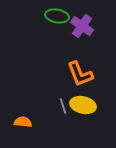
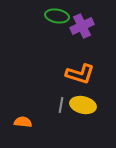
purple cross: rotated 30 degrees clockwise
orange L-shape: rotated 52 degrees counterclockwise
gray line: moved 2 px left, 1 px up; rotated 28 degrees clockwise
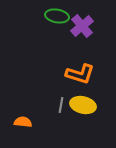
purple cross: rotated 15 degrees counterclockwise
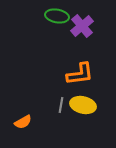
orange L-shape: rotated 24 degrees counterclockwise
orange semicircle: rotated 144 degrees clockwise
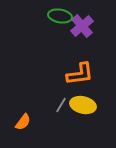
green ellipse: moved 3 px right
gray line: rotated 21 degrees clockwise
orange semicircle: rotated 24 degrees counterclockwise
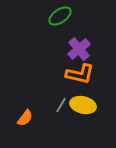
green ellipse: rotated 45 degrees counterclockwise
purple cross: moved 3 px left, 23 px down
orange L-shape: rotated 20 degrees clockwise
orange semicircle: moved 2 px right, 4 px up
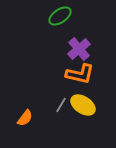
yellow ellipse: rotated 20 degrees clockwise
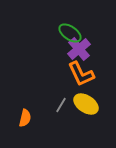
green ellipse: moved 10 px right, 17 px down; rotated 70 degrees clockwise
orange L-shape: moved 1 px right; rotated 52 degrees clockwise
yellow ellipse: moved 3 px right, 1 px up
orange semicircle: rotated 24 degrees counterclockwise
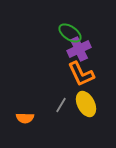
purple cross: rotated 15 degrees clockwise
yellow ellipse: rotated 30 degrees clockwise
orange semicircle: rotated 78 degrees clockwise
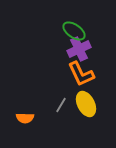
green ellipse: moved 4 px right, 2 px up
